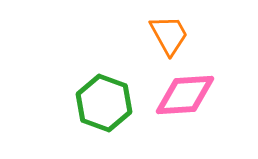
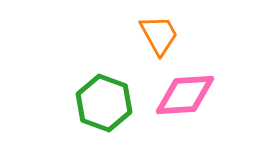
orange trapezoid: moved 10 px left
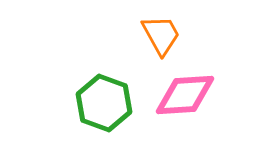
orange trapezoid: moved 2 px right
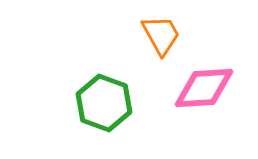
pink diamond: moved 19 px right, 7 px up
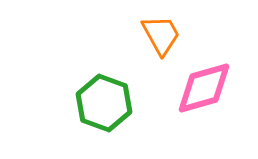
pink diamond: rotated 12 degrees counterclockwise
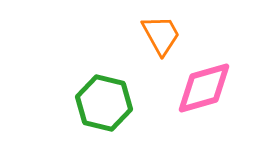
green hexagon: rotated 6 degrees counterclockwise
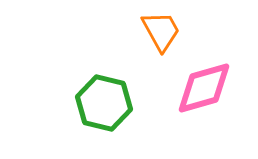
orange trapezoid: moved 4 px up
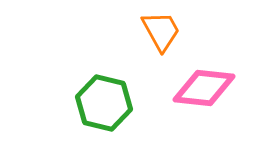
pink diamond: rotated 22 degrees clockwise
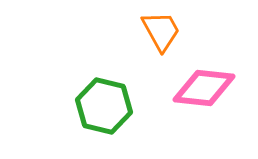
green hexagon: moved 3 px down
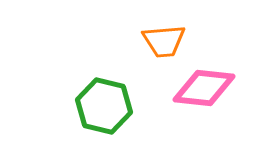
orange trapezoid: moved 3 px right, 10 px down; rotated 114 degrees clockwise
